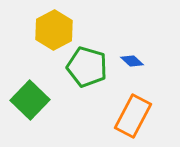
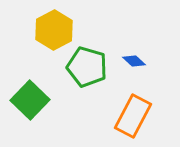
blue diamond: moved 2 px right
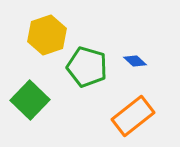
yellow hexagon: moved 7 px left, 5 px down; rotated 9 degrees clockwise
blue diamond: moved 1 px right
orange rectangle: rotated 24 degrees clockwise
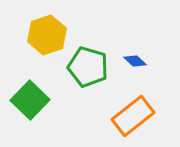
green pentagon: moved 1 px right
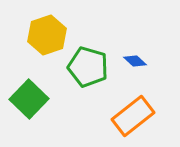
green square: moved 1 px left, 1 px up
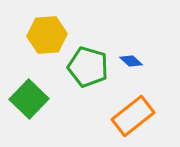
yellow hexagon: rotated 15 degrees clockwise
blue diamond: moved 4 px left
